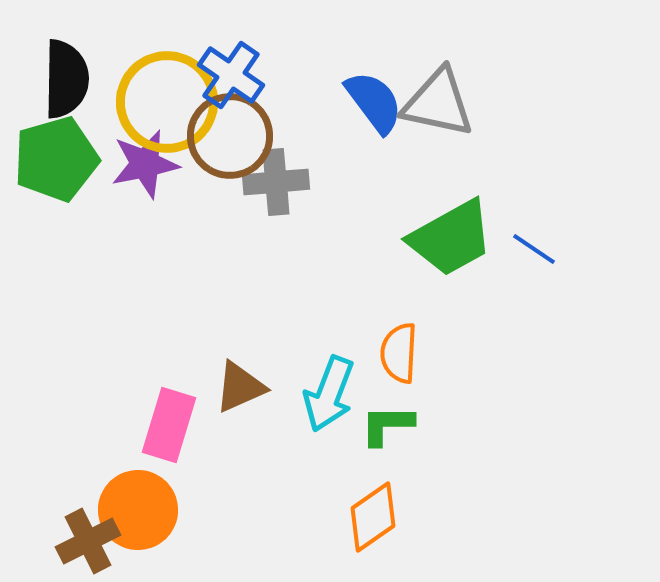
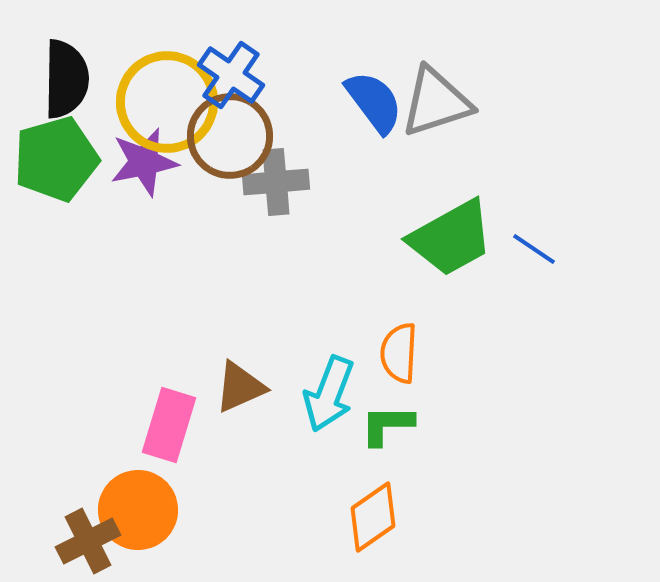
gray triangle: moved 2 px left, 1 px up; rotated 30 degrees counterclockwise
purple star: moved 1 px left, 2 px up
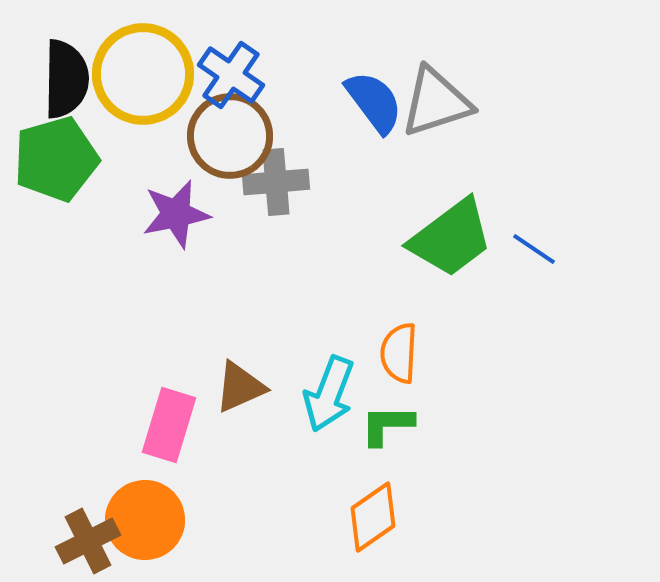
yellow circle: moved 24 px left, 28 px up
purple star: moved 32 px right, 52 px down
green trapezoid: rotated 8 degrees counterclockwise
orange circle: moved 7 px right, 10 px down
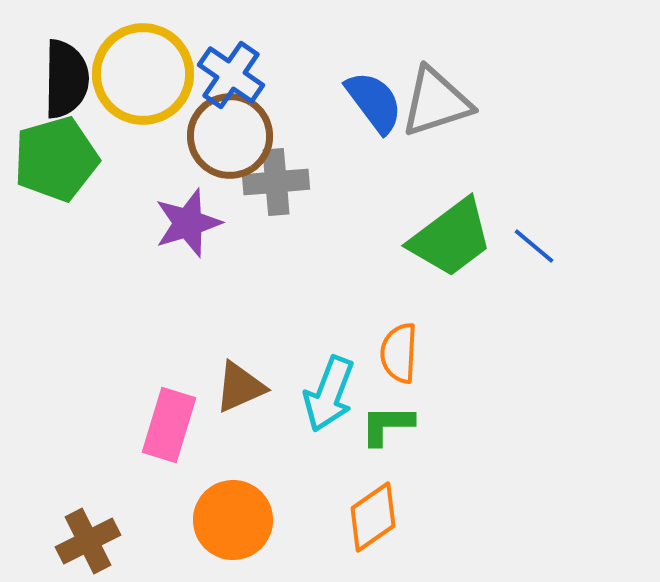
purple star: moved 12 px right, 9 px down; rotated 6 degrees counterclockwise
blue line: moved 3 px up; rotated 6 degrees clockwise
orange circle: moved 88 px right
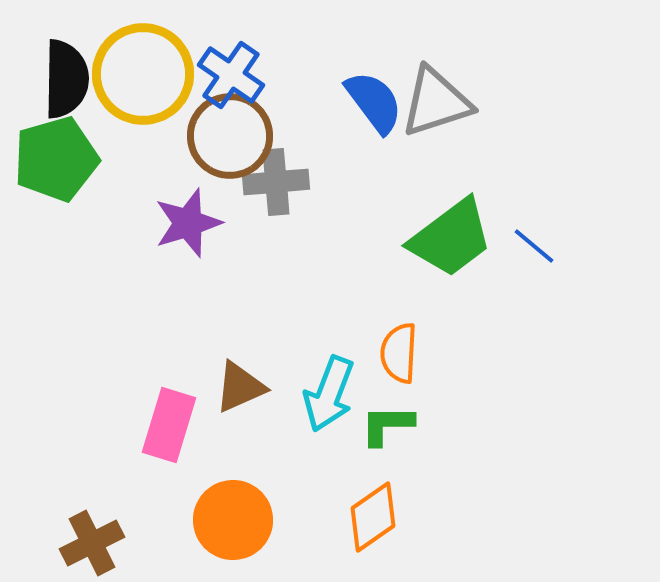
brown cross: moved 4 px right, 2 px down
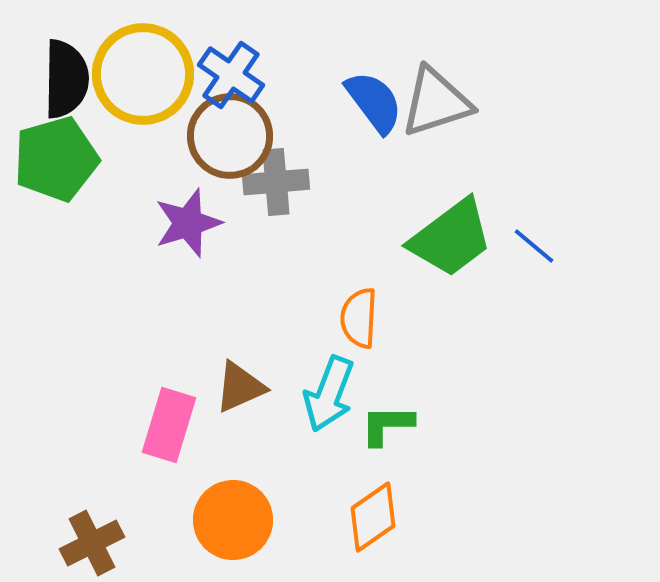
orange semicircle: moved 40 px left, 35 px up
